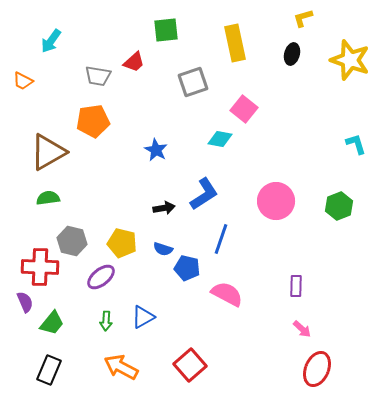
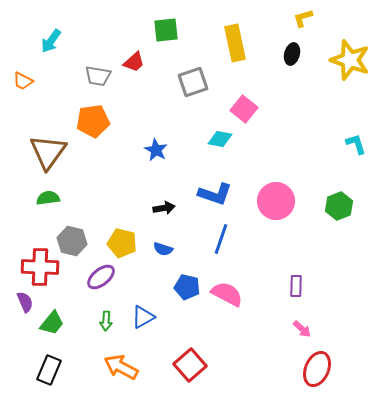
brown triangle: rotated 24 degrees counterclockwise
blue L-shape: moved 11 px right; rotated 52 degrees clockwise
blue pentagon: moved 19 px down
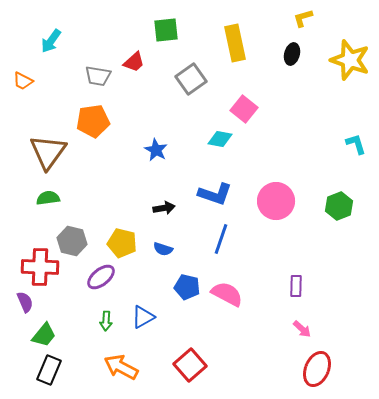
gray square: moved 2 px left, 3 px up; rotated 16 degrees counterclockwise
green trapezoid: moved 8 px left, 12 px down
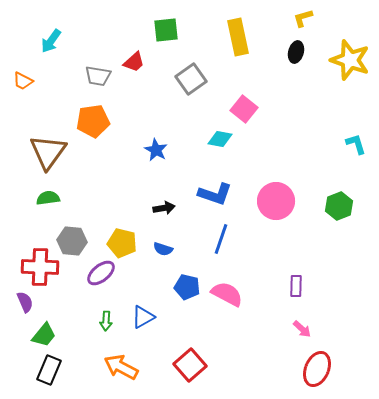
yellow rectangle: moved 3 px right, 6 px up
black ellipse: moved 4 px right, 2 px up
gray hexagon: rotated 8 degrees counterclockwise
purple ellipse: moved 4 px up
